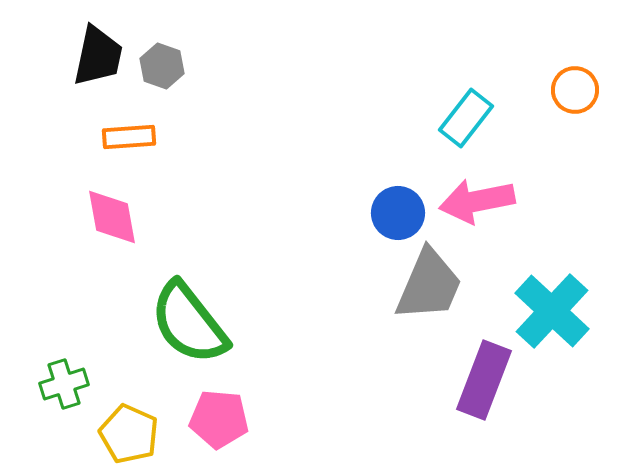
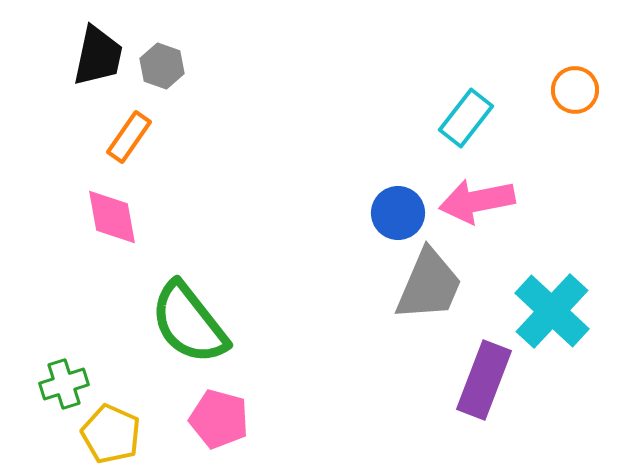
orange rectangle: rotated 51 degrees counterclockwise
pink pentagon: rotated 10 degrees clockwise
yellow pentagon: moved 18 px left
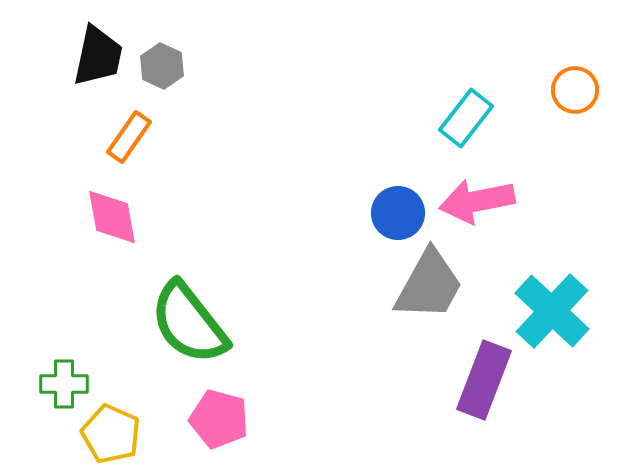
gray hexagon: rotated 6 degrees clockwise
gray trapezoid: rotated 6 degrees clockwise
green cross: rotated 18 degrees clockwise
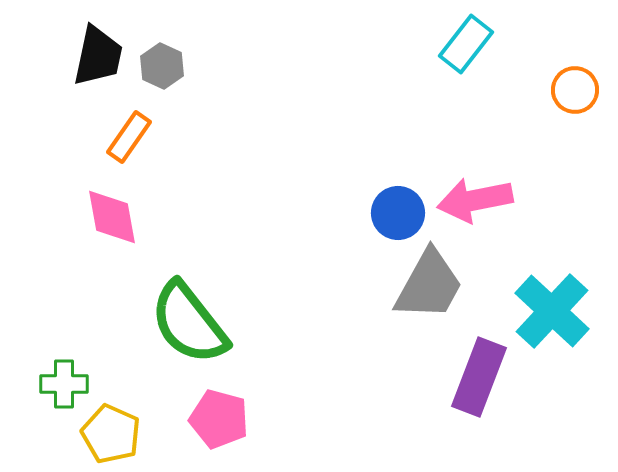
cyan rectangle: moved 74 px up
pink arrow: moved 2 px left, 1 px up
purple rectangle: moved 5 px left, 3 px up
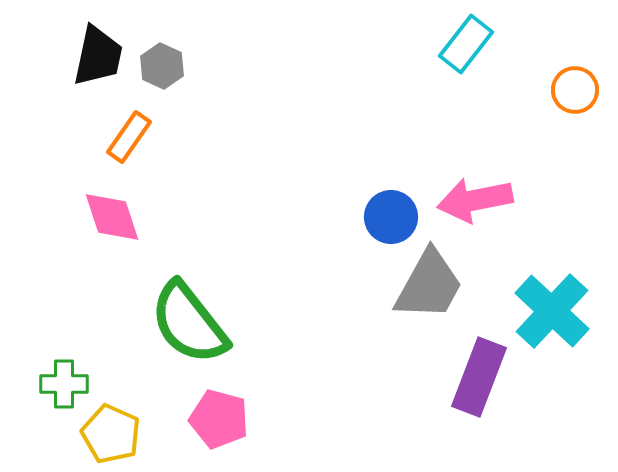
blue circle: moved 7 px left, 4 px down
pink diamond: rotated 8 degrees counterclockwise
